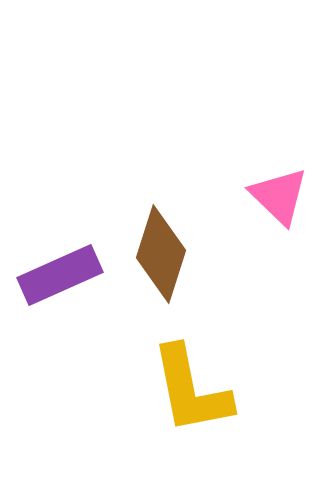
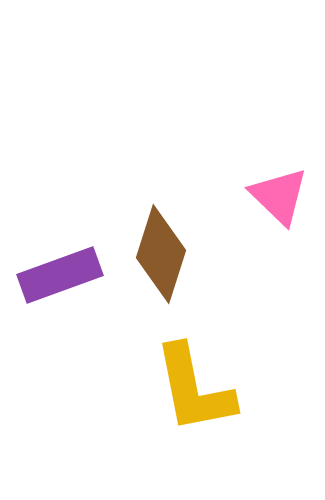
purple rectangle: rotated 4 degrees clockwise
yellow L-shape: moved 3 px right, 1 px up
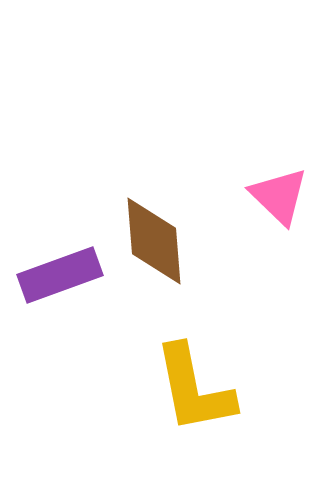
brown diamond: moved 7 px left, 13 px up; rotated 22 degrees counterclockwise
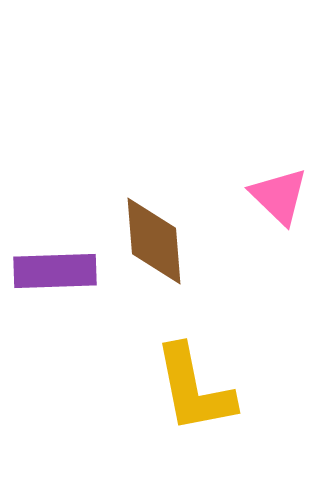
purple rectangle: moved 5 px left, 4 px up; rotated 18 degrees clockwise
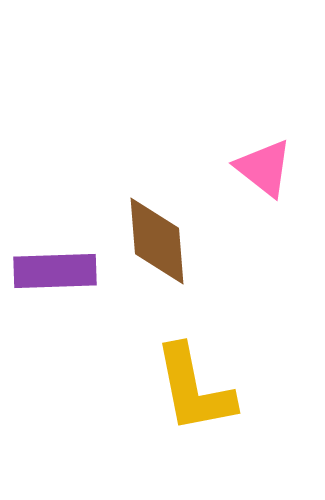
pink triangle: moved 15 px left, 28 px up; rotated 6 degrees counterclockwise
brown diamond: moved 3 px right
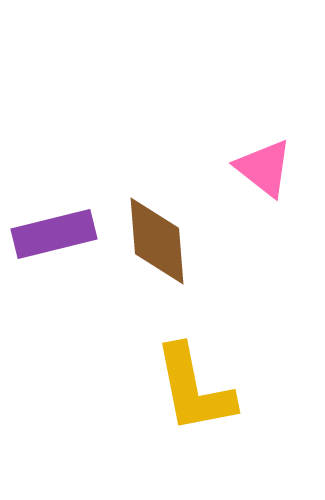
purple rectangle: moved 1 px left, 37 px up; rotated 12 degrees counterclockwise
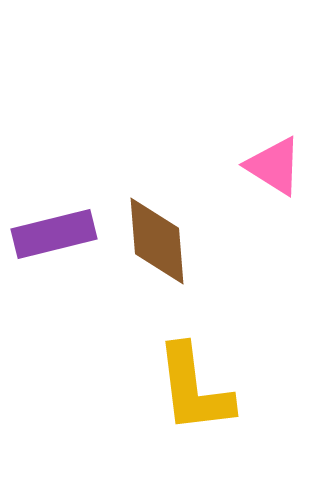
pink triangle: moved 10 px right, 2 px up; rotated 6 degrees counterclockwise
yellow L-shape: rotated 4 degrees clockwise
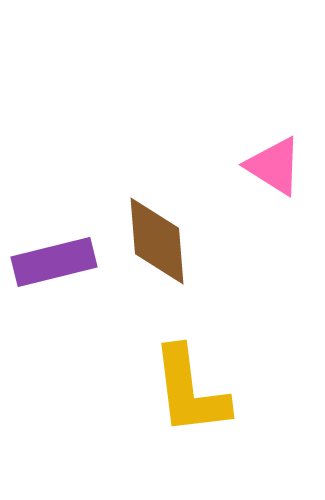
purple rectangle: moved 28 px down
yellow L-shape: moved 4 px left, 2 px down
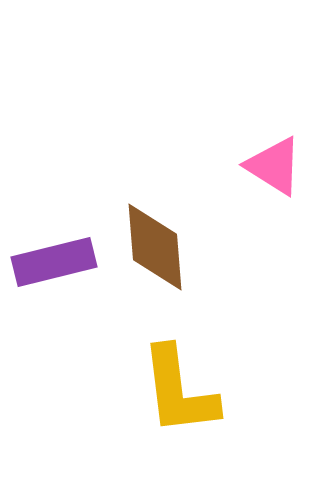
brown diamond: moved 2 px left, 6 px down
yellow L-shape: moved 11 px left
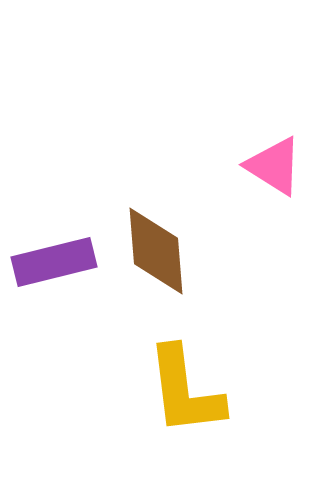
brown diamond: moved 1 px right, 4 px down
yellow L-shape: moved 6 px right
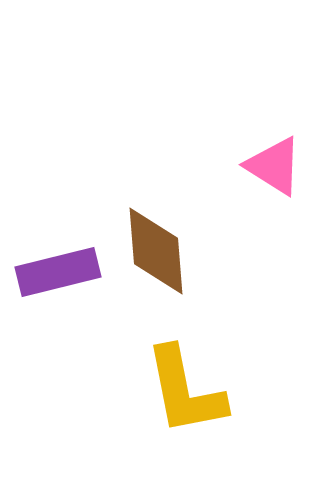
purple rectangle: moved 4 px right, 10 px down
yellow L-shape: rotated 4 degrees counterclockwise
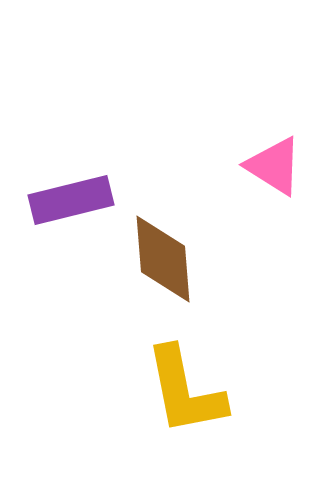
brown diamond: moved 7 px right, 8 px down
purple rectangle: moved 13 px right, 72 px up
